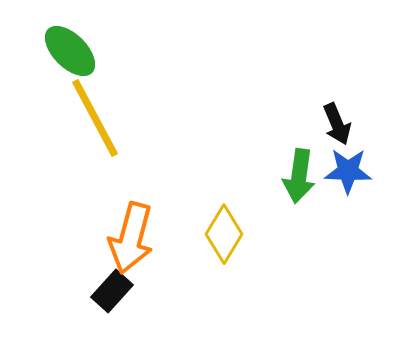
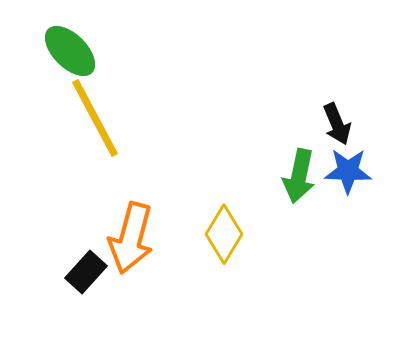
green arrow: rotated 4 degrees clockwise
black rectangle: moved 26 px left, 19 px up
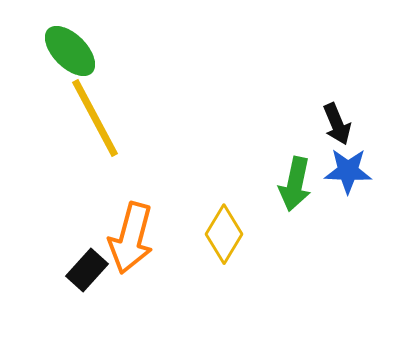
green arrow: moved 4 px left, 8 px down
black rectangle: moved 1 px right, 2 px up
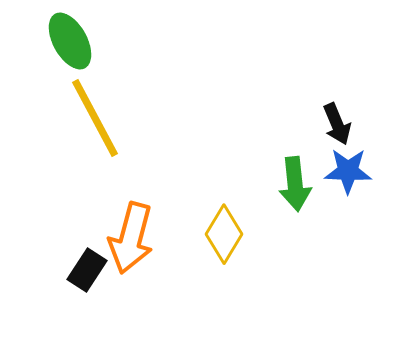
green ellipse: moved 10 px up; rotated 16 degrees clockwise
green arrow: rotated 18 degrees counterclockwise
black rectangle: rotated 9 degrees counterclockwise
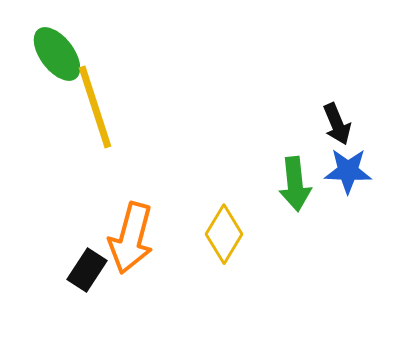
green ellipse: moved 13 px left, 13 px down; rotated 8 degrees counterclockwise
yellow line: moved 11 px up; rotated 10 degrees clockwise
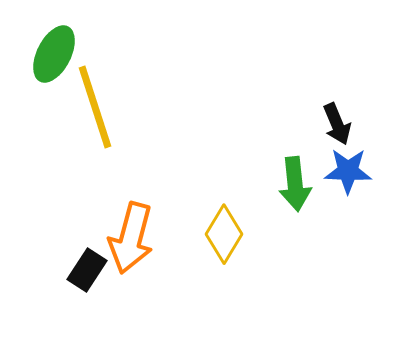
green ellipse: moved 3 px left; rotated 64 degrees clockwise
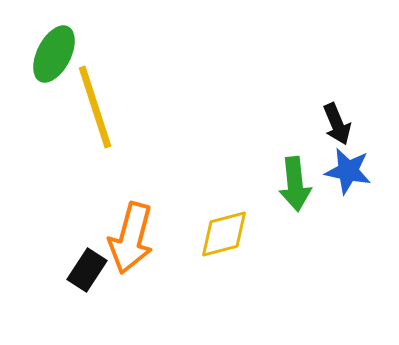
blue star: rotated 9 degrees clockwise
yellow diamond: rotated 44 degrees clockwise
